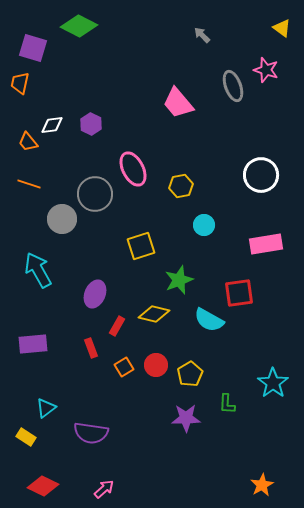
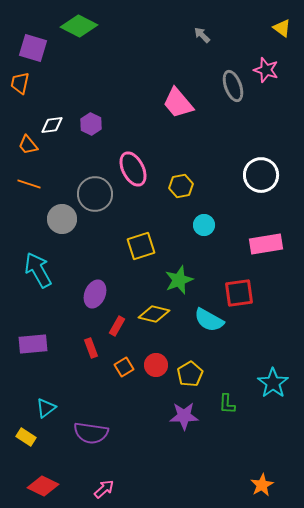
orange trapezoid at (28, 142): moved 3 px down
purple star at (186, 418): moved 2 px left, 2 px up
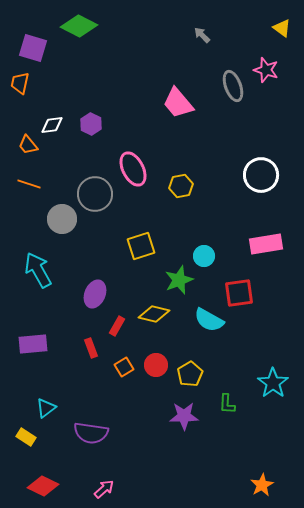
cyan circle at (204, 225): moved 31 px down
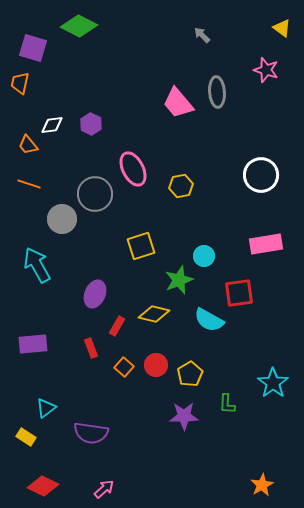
gray ellipse at (233, 86): moved 16 px left, 6 px down; rotated 16 degrees clockwise
cyan arrow at (38, 270): moved 1 px left, 5 px up
orange square at (124, 367): rotated 18 degrees counterclockwise
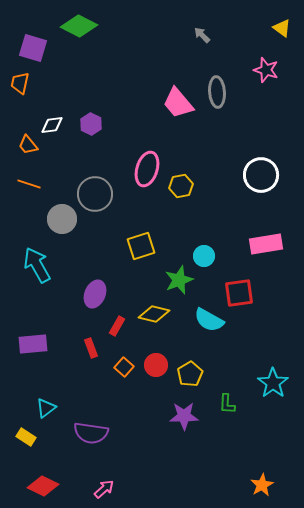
pink ellipse at (133, 169): moved 14 px right; rotated 44 degrees clockwise
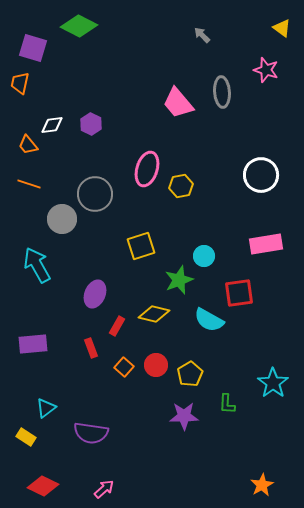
gray ellipse at (217, 92): moved 5 px right
